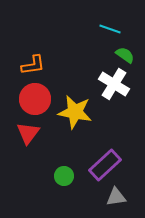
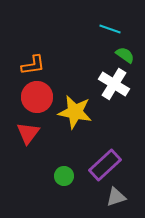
red circle: moved 2 px right, 2 px up
gray triangle: rotated 10 degrees counterclockwise
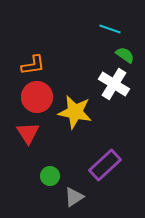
red triangle: rotated 10 degrees counterclockwise
green circle: moved 14 px left
gray triangle: moved 42 px left; rotated 15 degrees counterclockwise
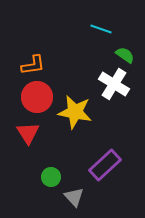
cyan line: moved 9 px left
green circle: moved 1 px right, 1 px down
gray triangle: rotated 40 degrees counterclockwise
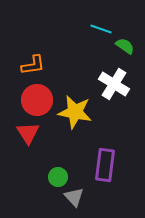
green semicircle: moved 9 px up
red circle: moved 3 px down
purple rectangle: rotated 40 degrees counterclockwise
green circle: moved 7 px right
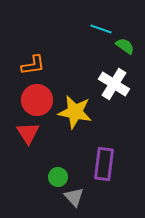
purple rectangle: moved 1 px left, 1 px up
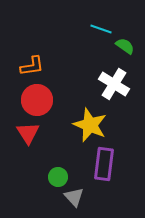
orange L-shape: moved 1 px left, 1 px down
yellow star: moved 15 px right, 13 px down; rotated 12 degrees clockwise
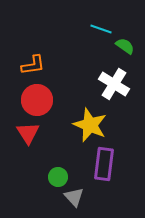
orange L-shape: moved 1 px right, 1 px up
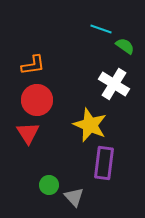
purple rectangle: moved 1 px up
green circle: moved 9 px left, 8 px down
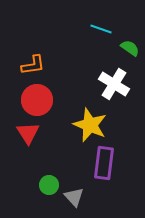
green semicircle: moved 5 px right, 2 px down
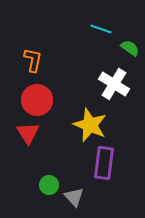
orange L-shape: moved 5 px up; rotated 70 degrees counterclockwise
